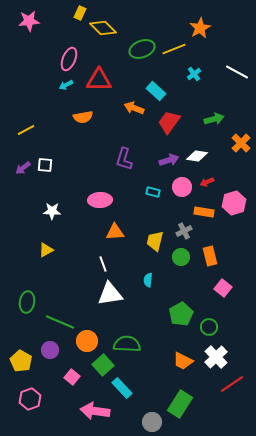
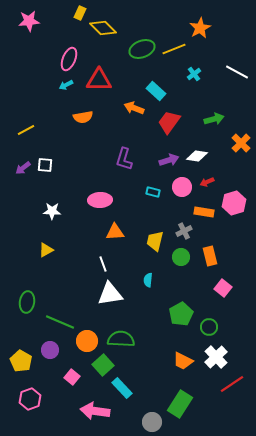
green semicircle at (127, 344): moved 6 px left, 5 px up
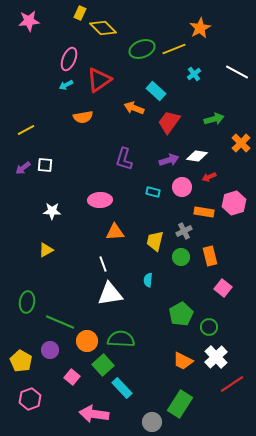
red triangle at (99, 80): rotated 36 degrees counterclockwise
red arrow at (207, 182): moved 2 px right, 5 px up
pink arrow at (95, 411): moved 1 px left, 3 px down
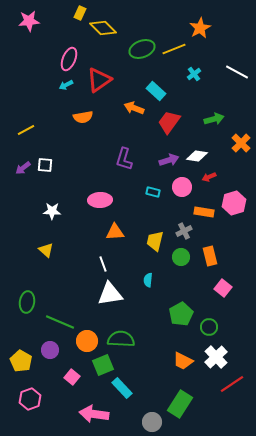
yellow triangle at (46, 250): rotated 49 degrees counterclockwise
green square at (103, 365): rotated 20 degrees clockwise
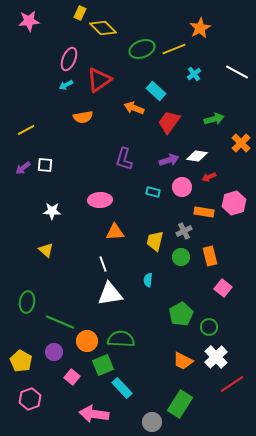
purple circle at (50, 350): moved 4 px right, 2 px down
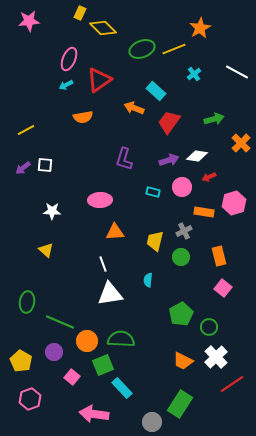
orange rectangle at (210, 256): moved 9 px right
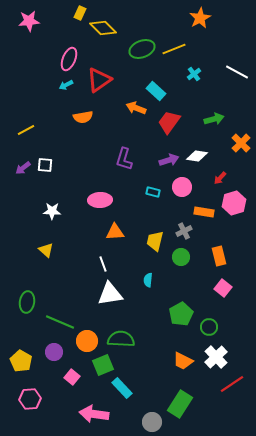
orange star at (200, 28): moved 10 px up
orange arrow at (134, 108): moved 2 px right
red arrow at (209, 177): moved 11 px right, 1 px down; rotated 24 degrees counterclockwise
pink hexagon at (30, 399): rotated 15 degrees clockwise
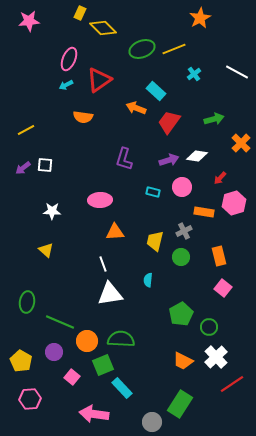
orange semicircle at (83, 117): rotated 18 degrees clockwise
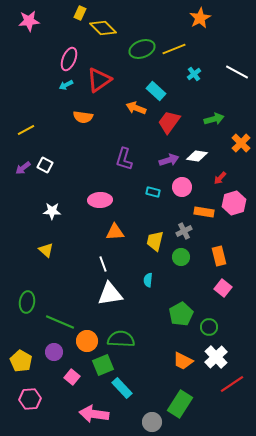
white square at (45, 165): rotated 21 degrees clockwise
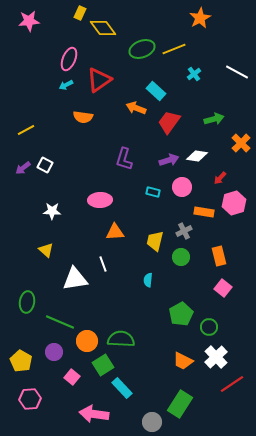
yellow diamond at (103, 28): rotated 8 degrees clockwise
white triangle at (110, 294): moved 35 px left, 15 px up
green square at (103, 365): rotated 10 degrees counterclockwise
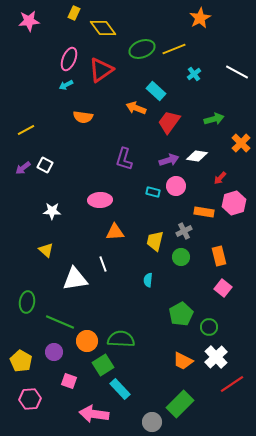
yellow rectangle at (80, 13): moved 6 px left
red triangle at (99, 80): moved 2 px right, 10 px up
pink circle at (182, 187): moved 6 px left, 1 px up
pink square at (72, 377): moved 3 px left, 4 px down; rotated 21 degrees counterclockwise
cyan rectangle at (122, 388): moved 2 px left, 1 px down
green rectangle at (180, 404): rotated 12 degrees clockwise
